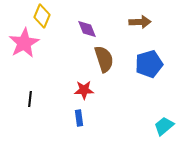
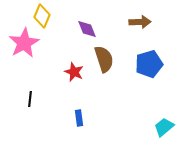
red star: moved 10 px left, 18 px up; rotated 24 degrees clockwise
cyan trapezoid: moved 1 px down
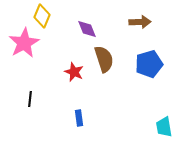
cyan trapezoid: rotated 60 degrees counterclockwise
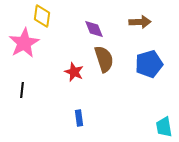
yellow diamond: rotated 15 degrees counterclockwise
purple diamond: moved 7 px right
black line: moved 8 px left, 9 px up
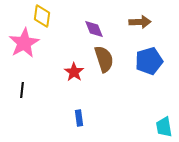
blue pentagon: moved 3 px up
red star: rotated 12 degrees clockwise
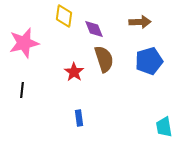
yellow diamond: moved 22 px right
pink star: rotated 16 degrees clockwise
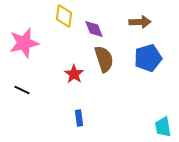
blue pentagon: moved 1 px left, 3 px up
red star: moved 2 px down
black line: rotated 70 degrees counterclockwise
cyan trapezoid: moved 1 px left
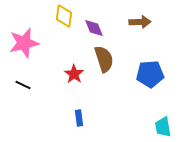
purple diamond: moved 1 px up
blue pentagon: moved 2 px right, 16 px down; rotated 12 degrees clockwise
black line: moved 1 px right, 5 px up
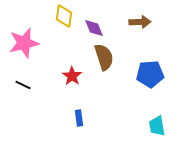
brown semicircle: moved 2 px up
red star: moved 2 px left, 2 px down
cyan trapezoid: moved 6 px left, 1 px up
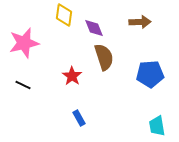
yellow diamond: moved 1 px up
blue rectangle: rotated 21 degrees counterclockwise
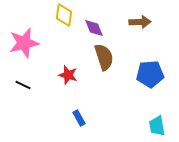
red star: moved 4 px left, 1 px up; rotated 18 degrees counterclockwise
